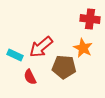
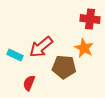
orange star: moved 1 px right
red semicircle: moved 1 px left, 6 px down; rotated 49 degrees clockwise
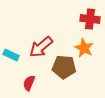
cyan rectangle: moved 4 px left
